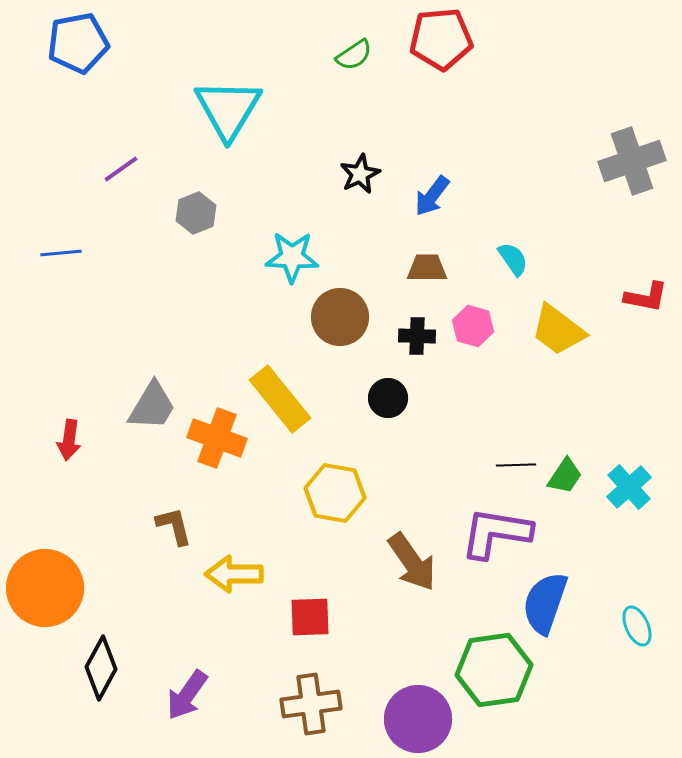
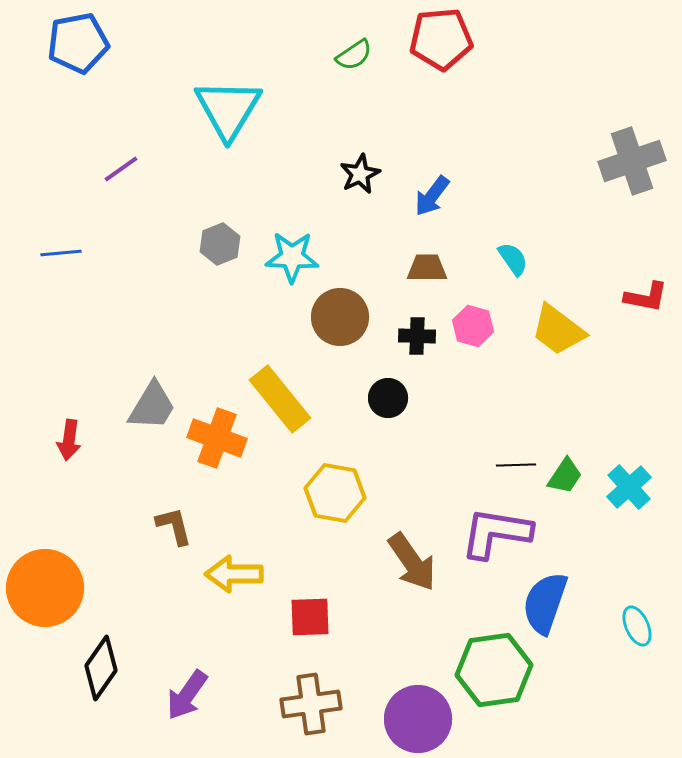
gray hexagon: moved 24 px right, 31 px down
black diamond: rotated 6 degrees clockwise
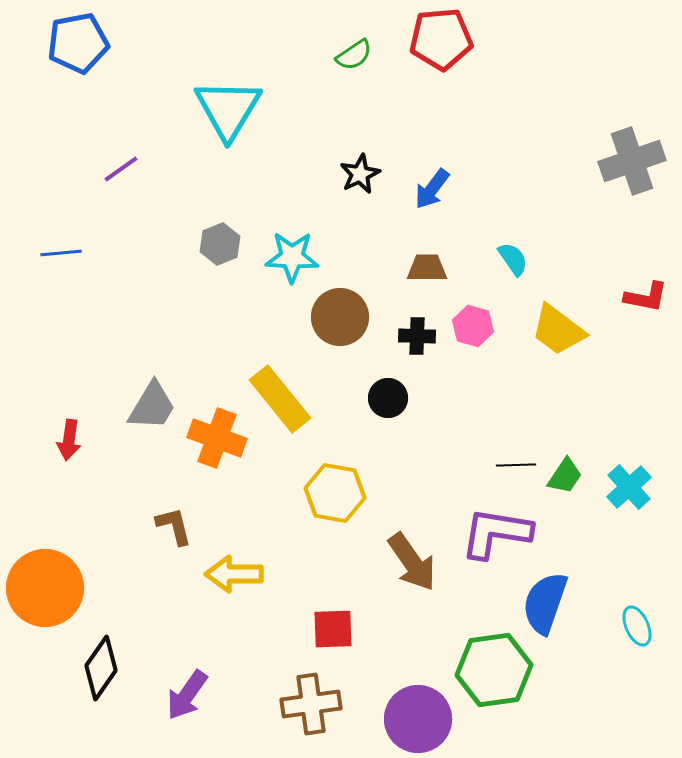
blue arrow: moved 7 px up
red square: moved 23 px right, 12 px down
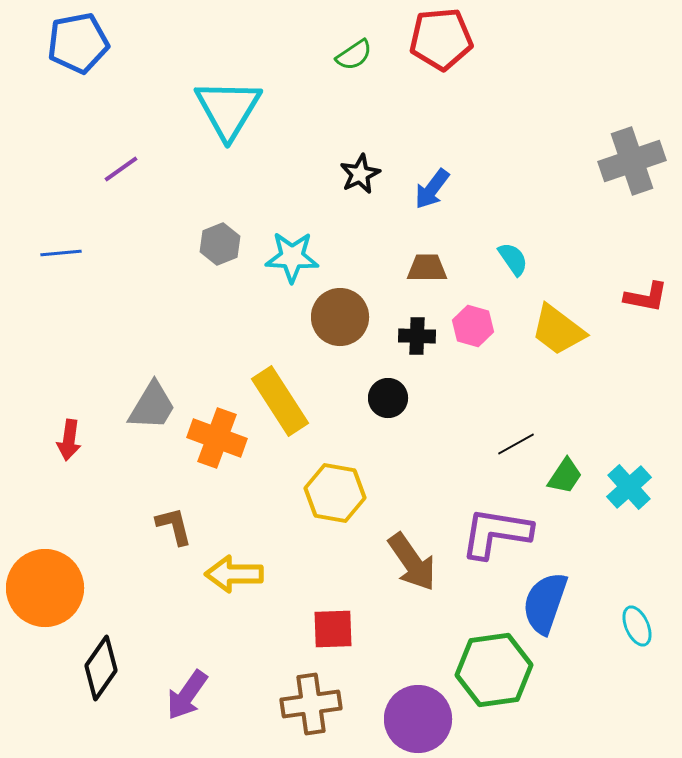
yellow rectangle: moved 2 px down; rotated 6 degrees clockwise
black line: moved 21 px up; rotated 27 degrees counterclockwise
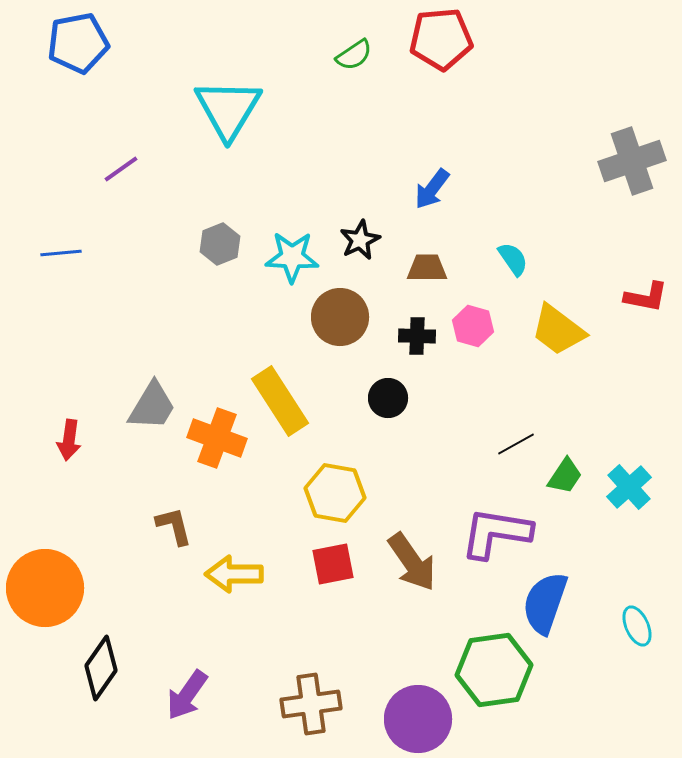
black star: moved 66 px down
red square: moved 65 px up; rotated 9 degrees counterclockwise
